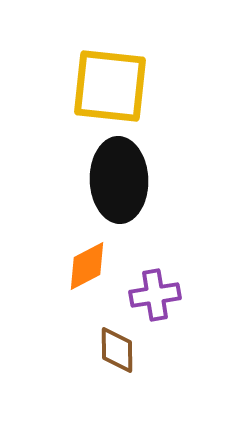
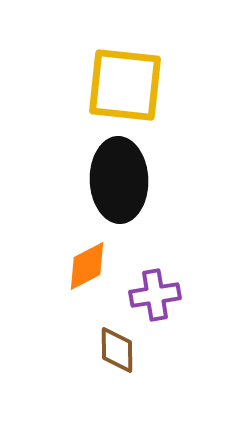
yellow square: moved 15 px right, 1 px up
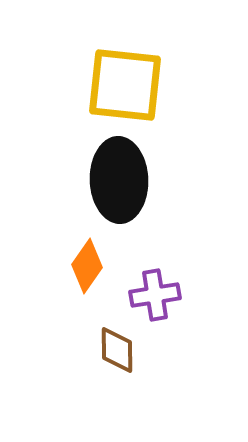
orange diamond: rotated 28 degrees counterclockwise
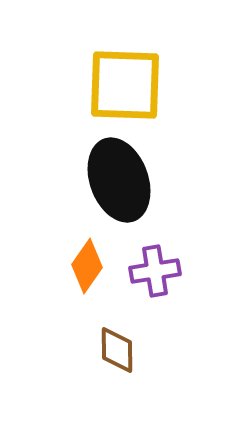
yellow square: rotated 4 degrees counterclockwise
black ellipse: rotated 18 degrees counterclockwise
purple cross: moved 24 px up
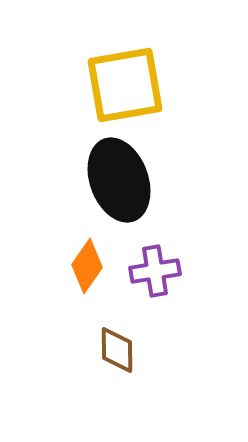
yellow square: rotated 12 degrees counterclockwise
